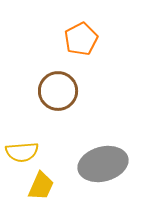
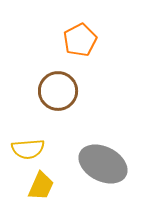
orange pentagon: moved 1 px left, 1 px down
yellow semicircle: moved 6 px right, 3 px up
gray ellipse: rotated 42 degrees clockwise
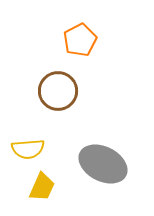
yellow trapezoid: moved 1 px right, 1 px down
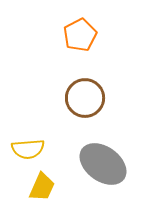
orange pentagon: moved 5 px up
brown circle: moved 27 px right, 7 px down
gray ellipse: rotated 9 degrees clockwise
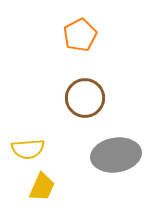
gray ellipse: moved 13 px right, 9 px up; rotated 45 degrees counterclockwise
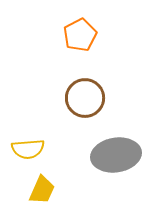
yellow trapezoid: moved 3 px down
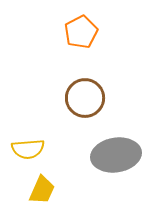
orange pentagon: moved 1 px right, 3 px up
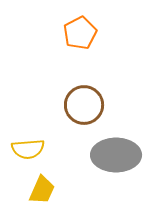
orange pentagon: moved 1 px left, 1 px down
brown circle: moved 1 px left, 7 px down
gray ellipse: rotated 9 degrees clockwise
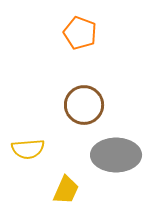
orange pentagon: rotated 24 degrees counterclockwise
yellow trapezoid: moved 24 px right
